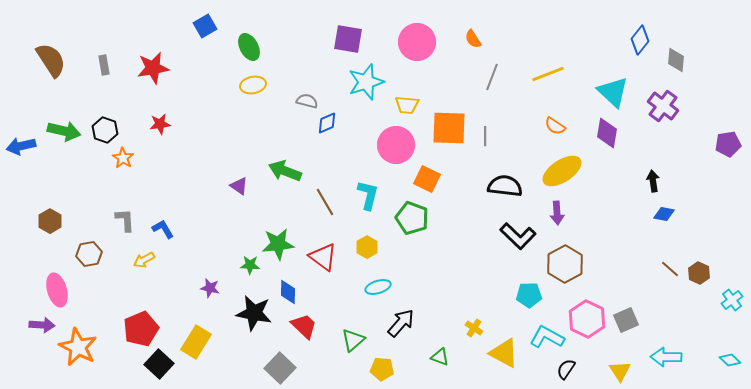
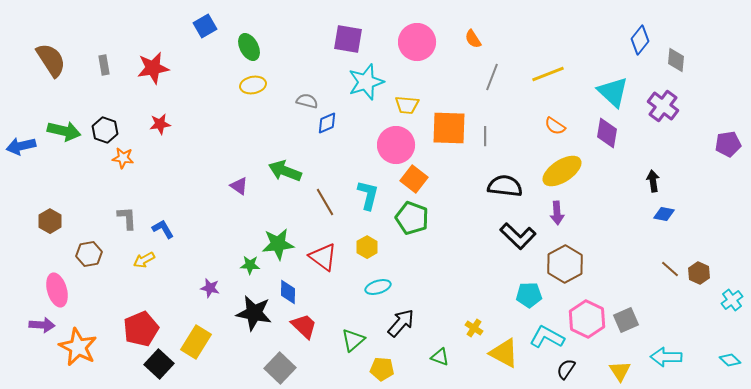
orange star at (123, 158): rotated 25 degrees counterclockwise
orange square at (427, 179): moved 13 px left; rotated 12 degrees clockwise
gray L-shape at (125, 220): moved 2 px right, 2 px up
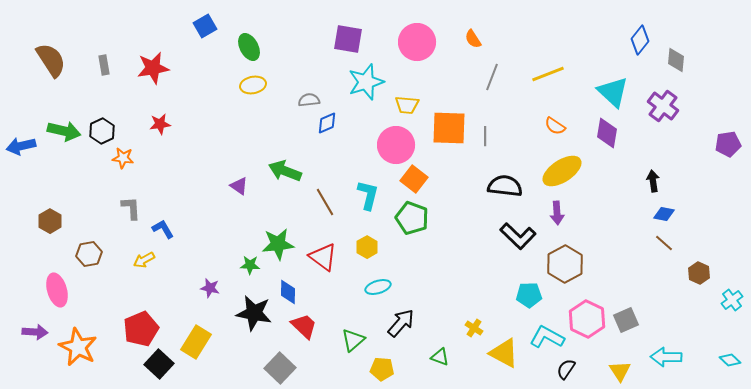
gray semicircle at (307, 101): moved 2 px right, 1 px up; rotated 20 degrees counterclockwise
black hexagon at (105, 130): moved 3 px left, 1 px down; rotated 15 degrees clockwise
gray L-shape at (127, 218): moved 4 px right, 10 px up
brown line at (670, 269): moved 6 px left, 26 px up
purple arrow at (42, 325): moved 7 px left, 7 px down
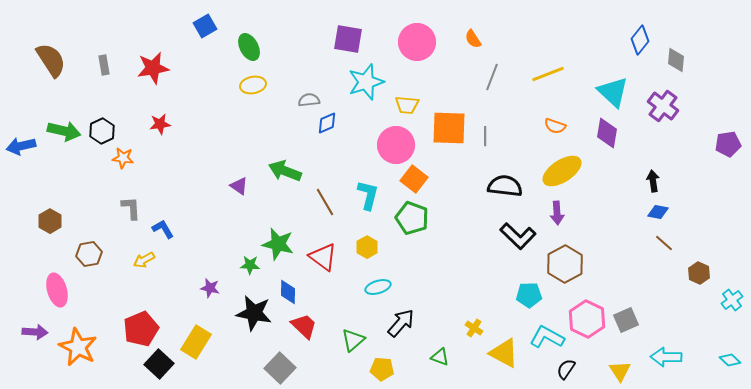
orange semicircle at (555, 126): rotated 15 degrees counterclockwise
blue diamond at (664, 214): moved 6 px left, 2 px up
green star at (278, 244): rotated 20 degrees clockwise
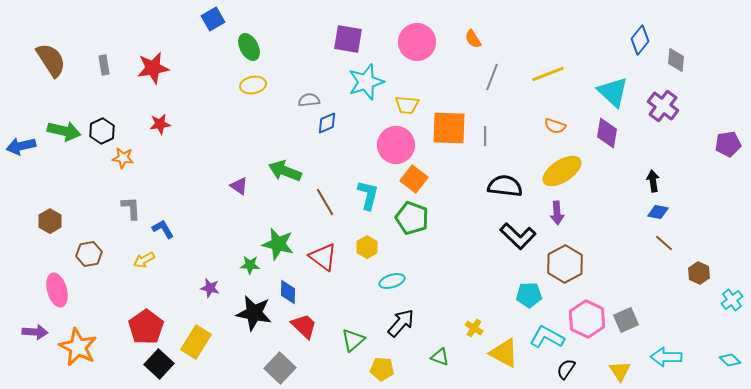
blue square at (205, 26): moved 8 px right, 7 px up
cyan ellipse at (378, 287): moved 14 px right, 6 px up
red pentagon at (141, 329): moved 5 px right, 2 px up; rotated 12 degrees counterclockwise
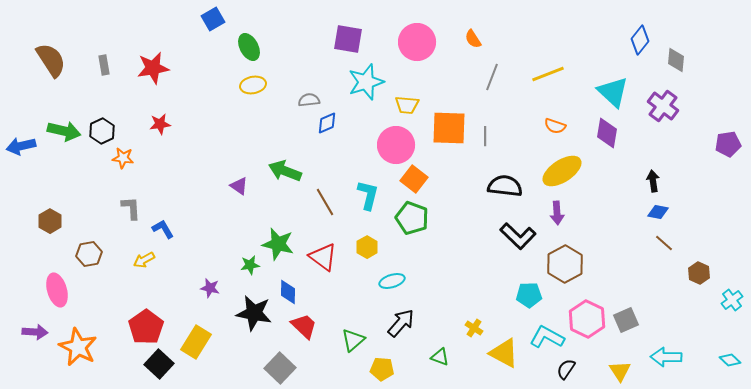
green star at (250, 265): rotated 12 degrees counterclockwise
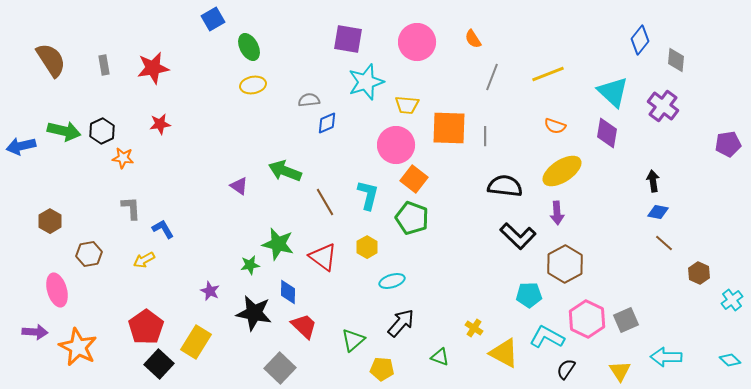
purple star at (210, 288): moved 3 px down; rotated 12 degrees clockwise
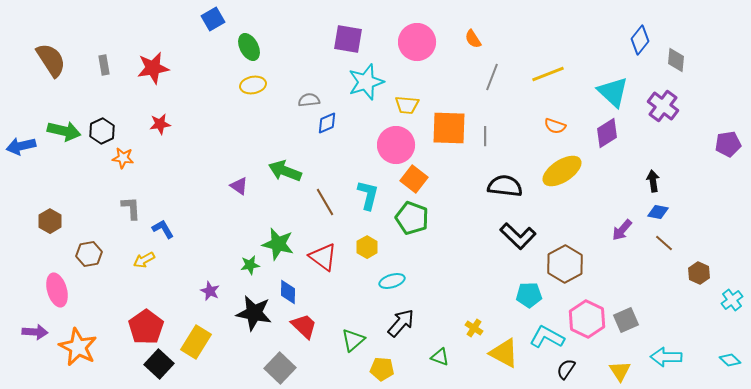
purple diamond at (607, 133): rotated 48 degrees clockwise
purple arrow at (557, 213): moved 65 px right, 17 px down; rotated 45 degrees clockwise
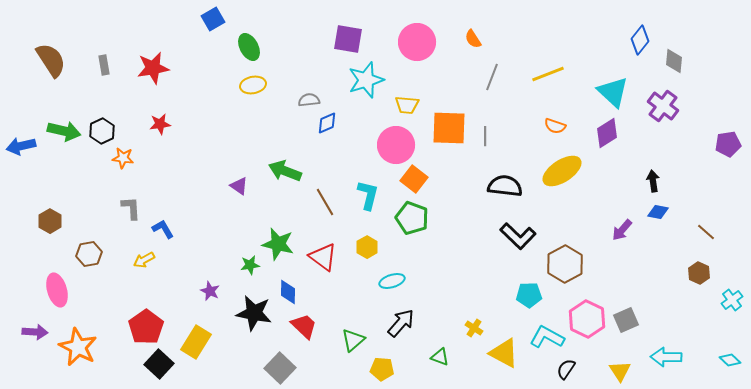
gray diamond at (676, 60): moved 2 px left, 1 px down
cyan star at (366, 82): moved 2 px up
brown line at (664, 243): moved 42 px right, 11 px up
